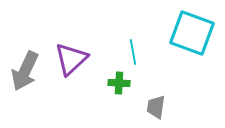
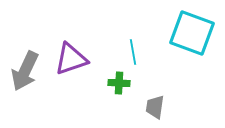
purple triangle: rotated 24 degrees clockwise
gray trapezoid: moved 1 px left
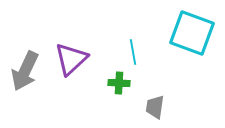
purple triangle: rotated 24 degrees counterclockwise
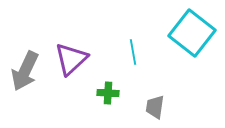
cyan square: rotated 18 degrees clockwise
green cross: moved 11 px left, 10 px down
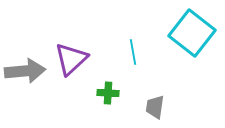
gray arrow: rotated 120 degrees counterclockwise
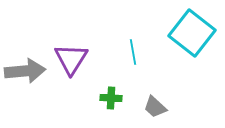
purple triangle: rotated 15 degrees counterclockwise
green cross: moved 3 px right, 5 px down
gray trapezoid: rotated 55 degrees counterclockwise
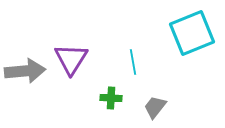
cyan square: rotated 30 degrees clockwise
cyan line: moved 10 px down
gray trapezoid: rotated 85 degrees clockwise
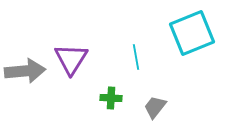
cyan line: moved 3 px right, 5 px up
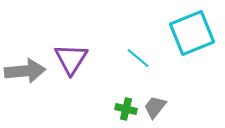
cyan line: moved 2 px right, 1 px down; rotated 40 degrees counterclockwise
green cross: moved 15 px right, 11 px down; rotated 10 degrees clockwise
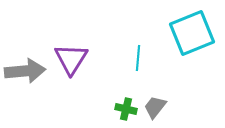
cyan line: rotated 55 degrees clockwise
